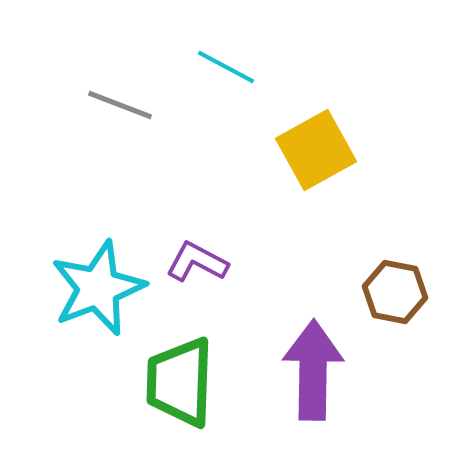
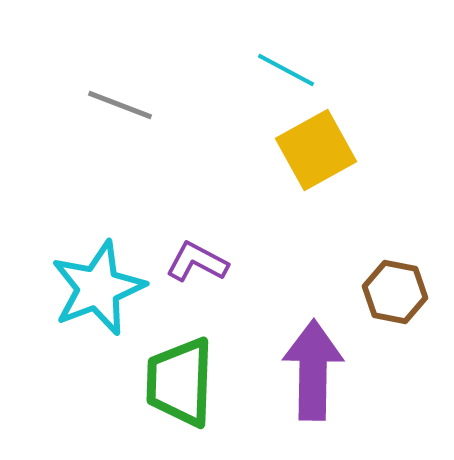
cyan line: moved 60 px right, 3 px down
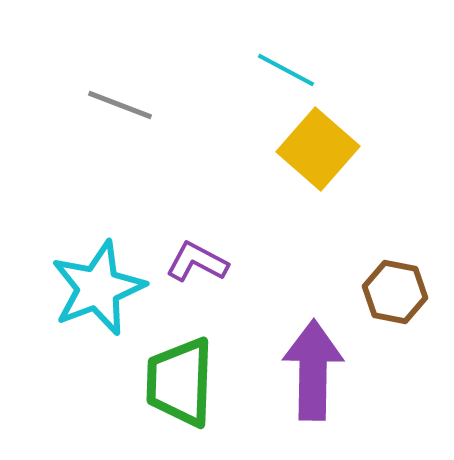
yellow square: moved 2 px right, 1 px up; rotated 20 degrees counterclockwise
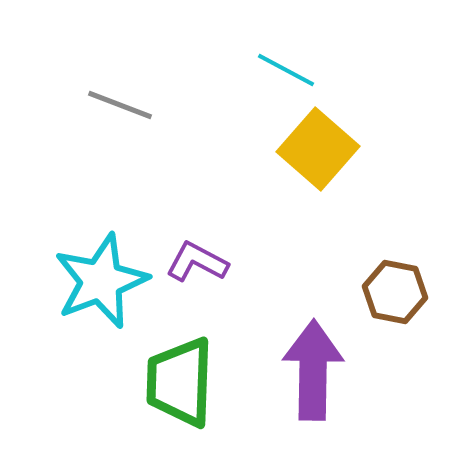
cyan star: moved 3 px right, 7 px up
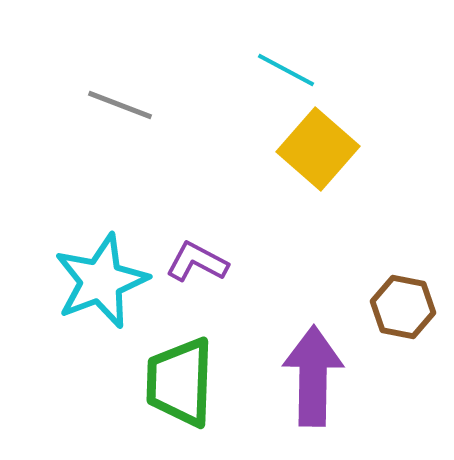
brown hexagon: moved 8 px right, 15 px down
purple arrow: moved 6 px down
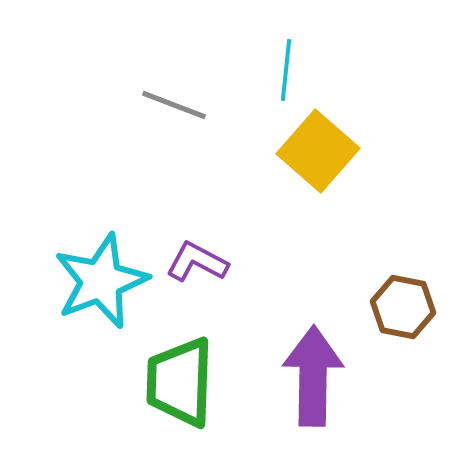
cyan line: rotated 68 degrees clockwise
gray line: moved 54 px right
yellow square: moved 2 px down
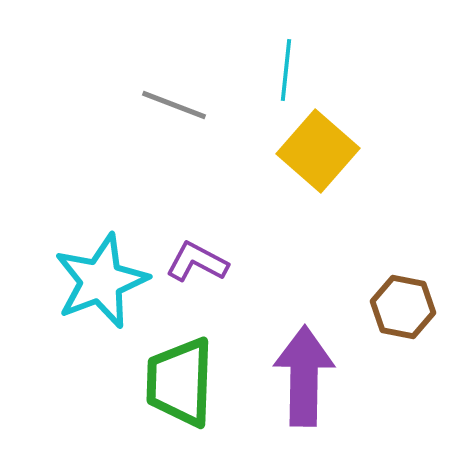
purple arrow: moved 9 px left
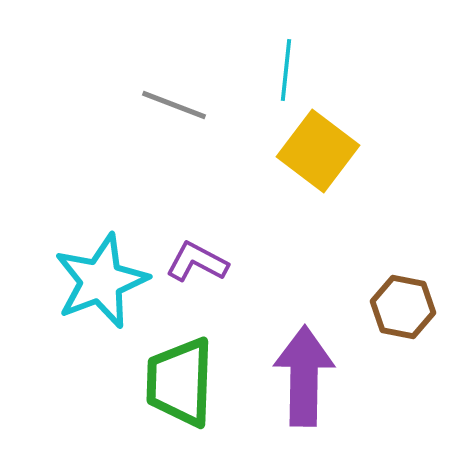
yellow square: rotated 4 degrees counterclockwise
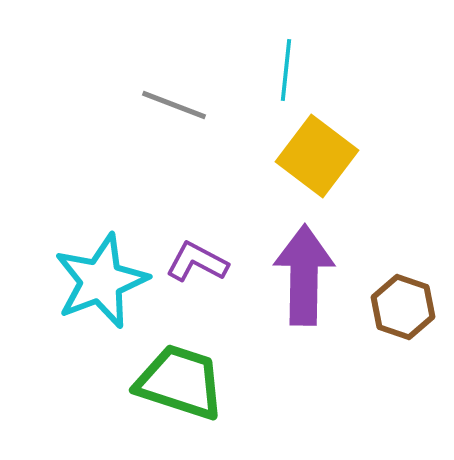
yellow square: moved 1 px left, 5 px down
brown hexagon: rotated 8 degrees clockwise
purple arrow: moved 101 px up
green trapezoid: rotated 106 degrees clockwise
